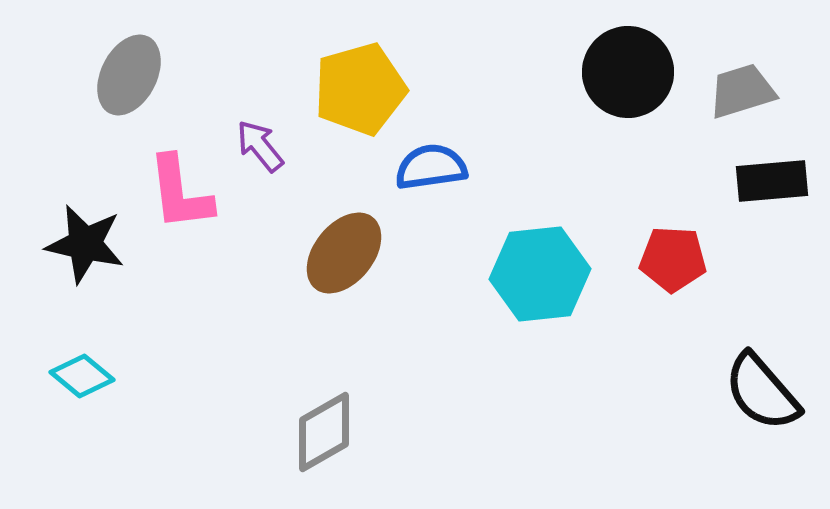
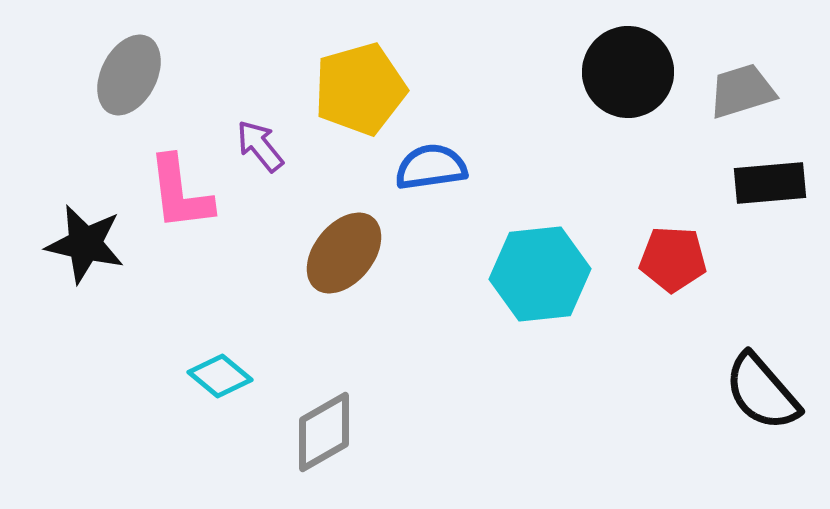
black rectangle: moved 2 px left, 2 px down
cyan diamond: moved 138 px right
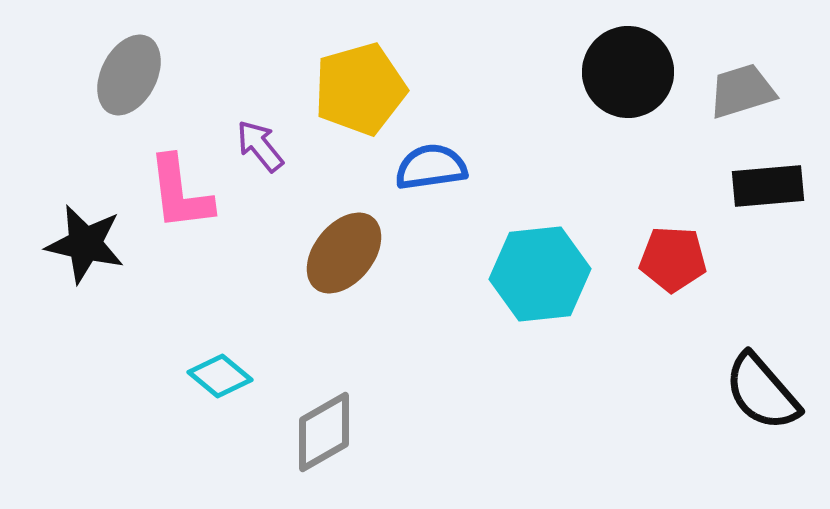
black rectangle: moved 2 px left, 3 px down
